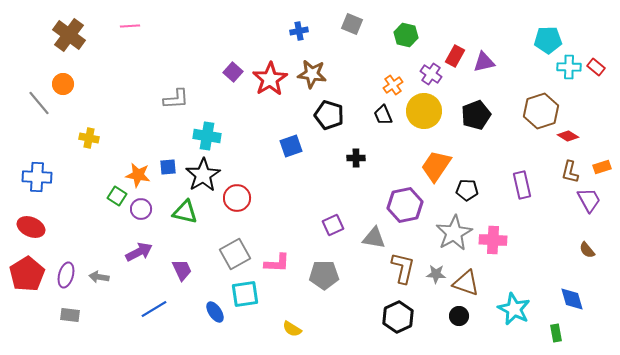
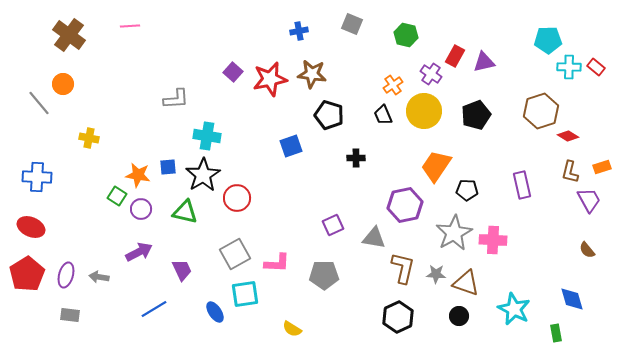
red star at (270, 79): rotated 20 degrees clockwise
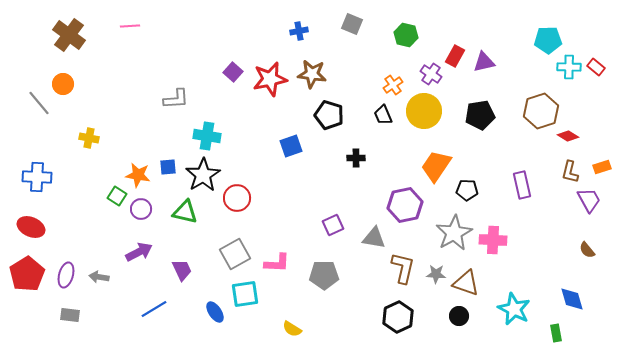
black pentagon at (476, 115): moved 4 px right; rotated 12 degrees clockwise
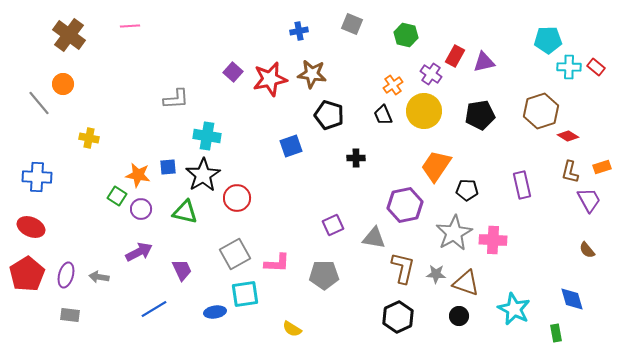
blue ellipse at (215, 312): rotated 65 degrees counterclockwise
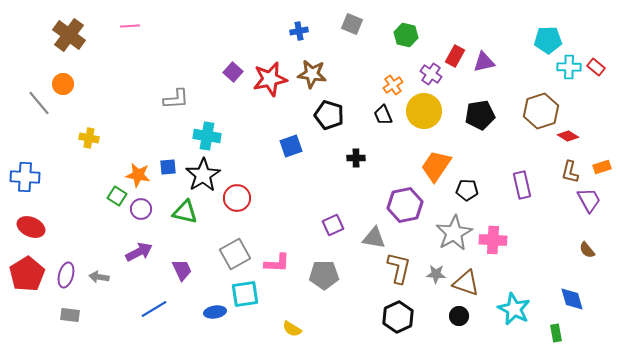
blue cross at (37, 177): moved 12 px left
brown L-shape at (403, 268): moved 4 px left
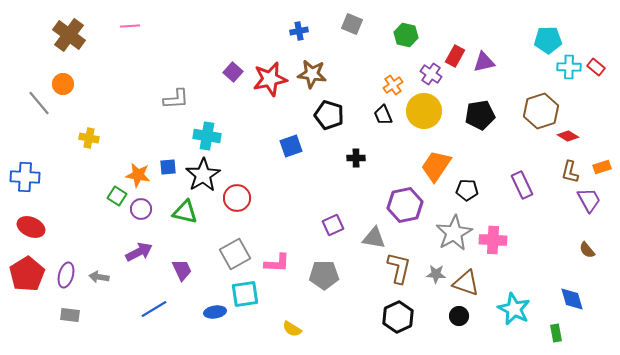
purple rectangle at (522, 185): rotated 12 degrees counterclockwise
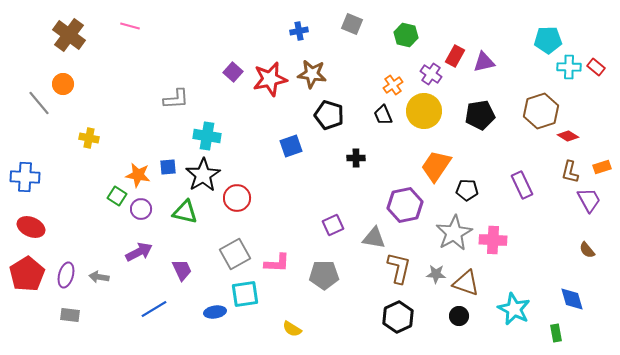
pink line at (130, 26): rotated 18 degrees clockwise
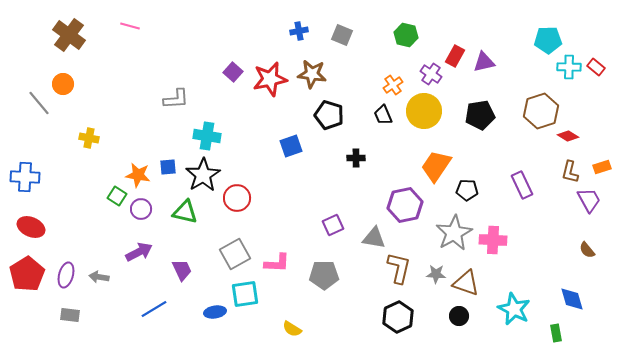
gray square at (352, 24): moved 10 px left, 11 px down
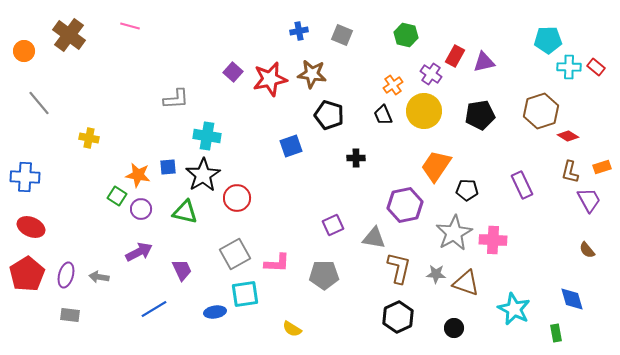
orange circle at (63, 84): moved 39 px left, 33 px up
black circle at (459, 316): moved 5 px left, 12 px down
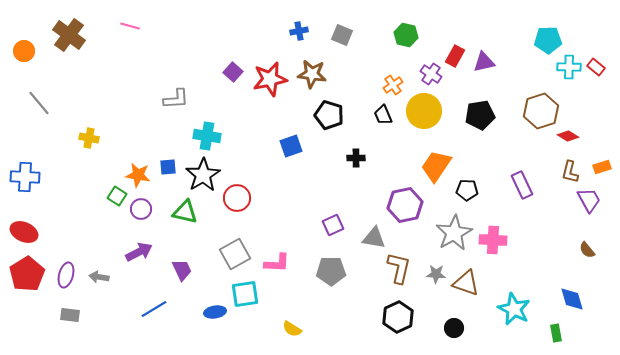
red ellipse at (31, 227): moved 7 px left, 5 px down
gray pentagon at (324, 275): moved 7 px right, 4 px up
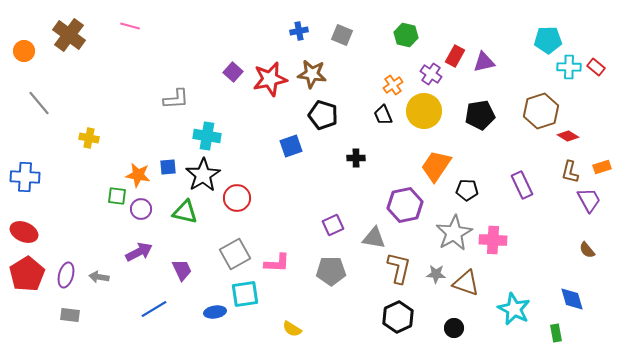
black pentagon at (329, 115): moved 6 px left
green square at (117, 196): rotated 24 degrees counterclockwise
